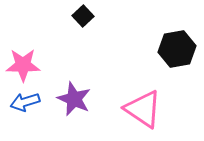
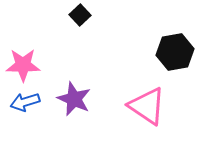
black square: moved 3 px left, 1 px up
black hexagon: moved 2 px left, 3 px down
pink triangle: moved 4 px right, 3 px up
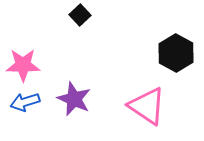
black hexagon: moved 1 px right, 1 px down; rotated 21 degrees counterclockwise
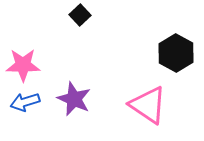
pink triangle: moved 1 px right, 1 px up
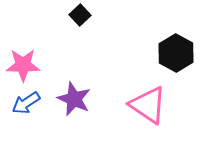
blue arrow: moved 1 px right, 1 px down; rotated 16 degrees counterclockwise
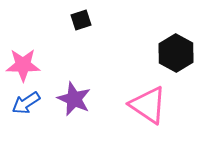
black square: moved 1 px right, 5 px down; rotated 25 degrees clockwise
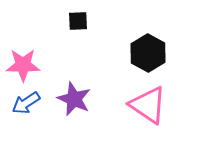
black square: moved 3 px left, 1 px down; rotated 15 degrees clockwise
black hexagon: moved 28 px left
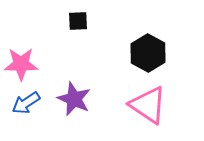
pink star: moved 2 px left, 1 px up
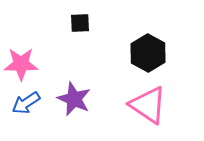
black square: moved 2 px right, 2 px down
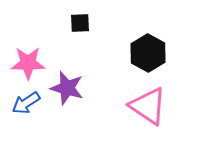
pink star: moved 7 px right, 1 px up
purple star: moved 7 px left, 11 px up; rotated 8 degrees counterclockwise
pink triangle: moved 1 px down
